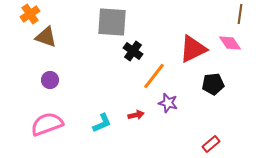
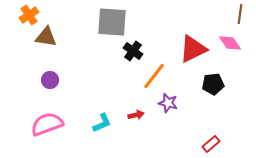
orange cross: moved 1 px left, 1 px down
brown triangle: rotated 10 degrees counterclockwise
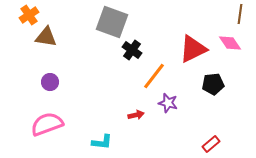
gray square: rotated 16 degrees clockwise
black cross: moved 1 px left, 1 px up
purple circle: moved 2 px down
cyan L-shape: moved 19 px down; rotated 30 degrees clockwise
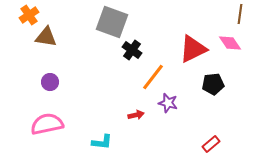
orange line: moved 1 px left, 1 px down
pink semicircle: rotated 8 degrees clockwise
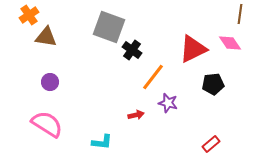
gray square: moved 3 px left, 5 px down
pink semicircle: rotated 44 degrees clockwise
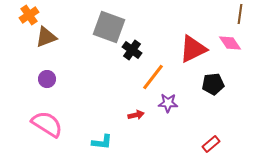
brown triangle: rotated 30 degrees counterclockwise
purple circle: moved 3 px left, 3 px up
purple star: rotated 12 degrees counterclockwise
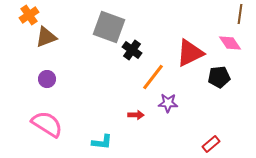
red triangle: moved 3 px left, 4 px down
black pentagon: moved 6 px right, 7 px up
red arrow: rotated 14 degrees clockwise
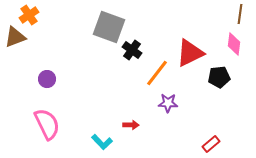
brown triangle: moved 31 px left
pink diamond: moved 4 px right, 1 px down; rotated 40 degrees clockwise
orange line: moved 4 px right, 4 px up
red arrow: moved 5 px left, 10 px down
pink semicircle: rotated 32 degrees clockwise
cyan L-shape: rotated 40 degrees clockwise
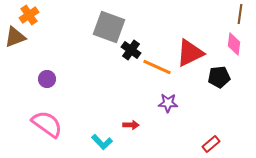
black cross: moved 1 px left
orange line: moved 6 px up; rotated 76 degrees clockwise
pink semicircle: rotated 28 degrees counterclockwise
